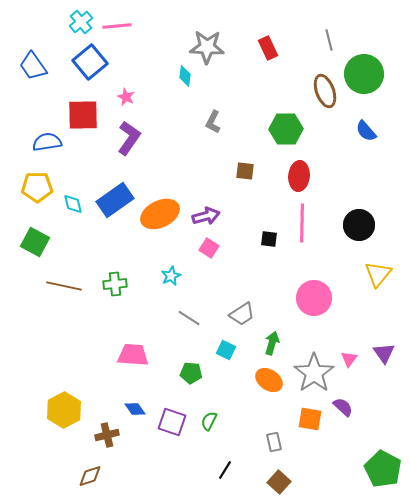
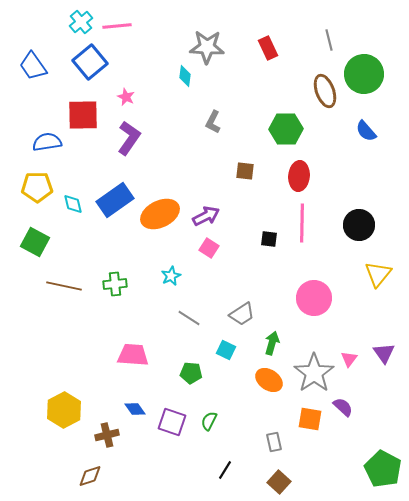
purple arrow at (206, 216): rotated 12 degrees counterclockwise
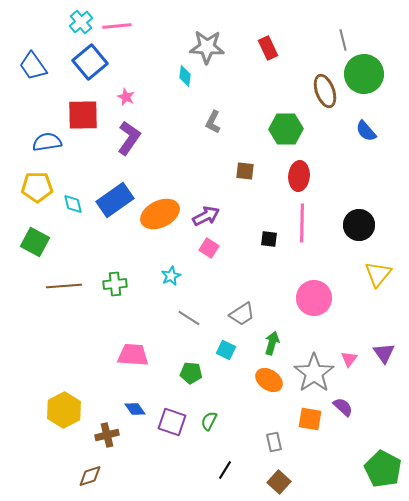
gray line at (329, 40): moved 14 px right
brown line at (64, 286): rotated 16 degrees counterclockwise
